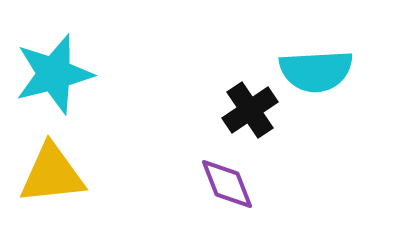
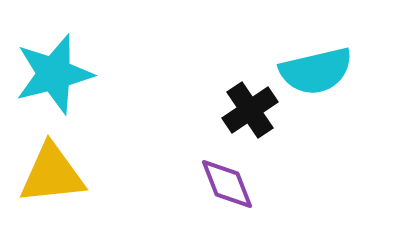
cyan semicircle: rotated 10 degrees counterclockwise
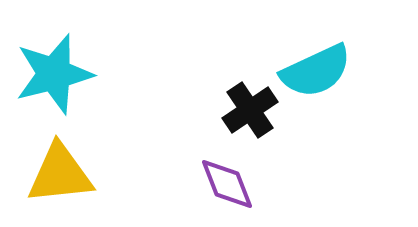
cyan semicircle: rotated 12 degrees counterclockwise
yellow triangle: moved 8 px right
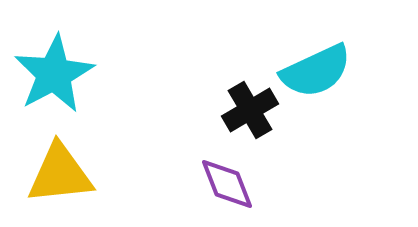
cyan star: rotated 14 degrees counterclockwise
black cross: rotated 4 degrees clockwise
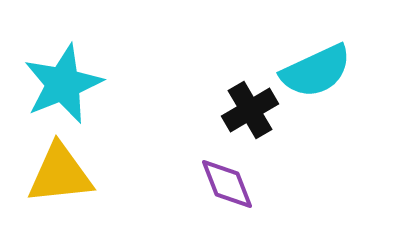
cyan star: moved 9 px right, 10 px down; rotated 6 degrees clockwise
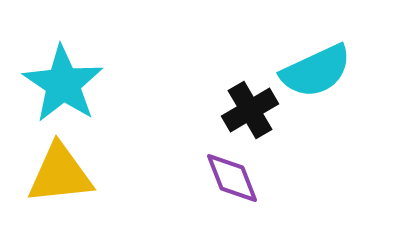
cyan star: rotated 16 degrees counterclockwise
purple diamond: moved 5 px right, 6 px up
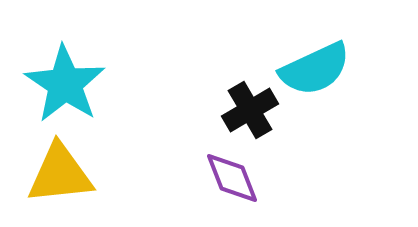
cyan semicircle: moved 1 px left, 2 px up
cyan star: moved 2 px right
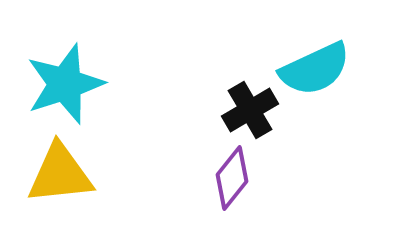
cyan star: rotated 20 degrees clockwise
purple diamond: rotated 60 degrees clockwise
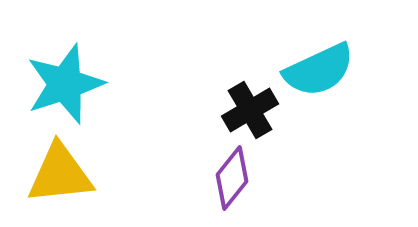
cyan semicircle: moved 4 px right, 1 px down
